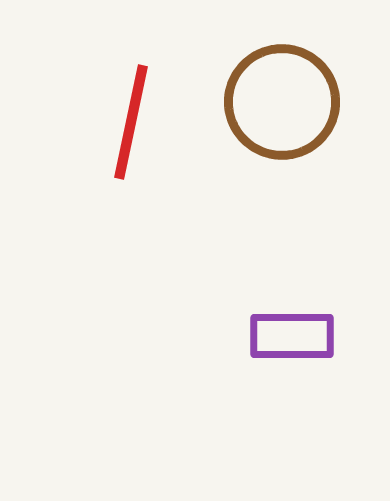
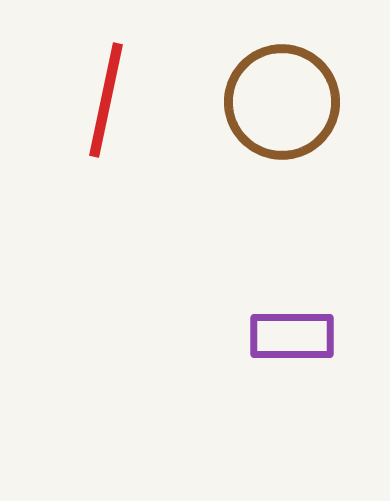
red line: moved 25 px left, 22 px up
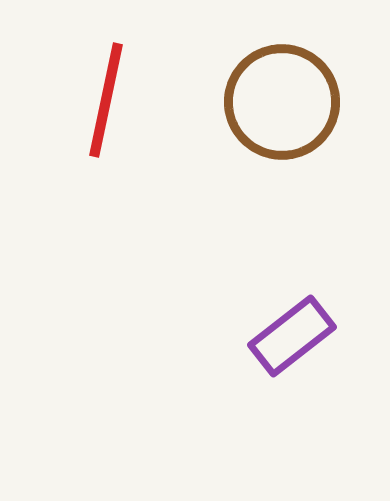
purple rectangle: rotated 38 degrees counterclockwise
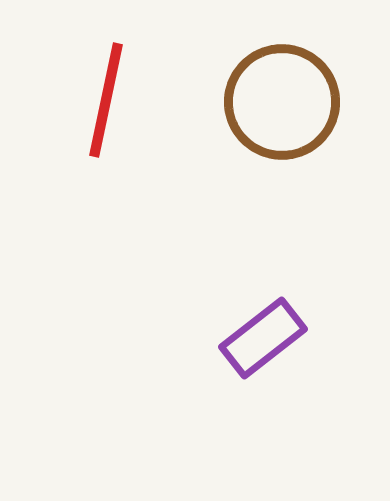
purple rectangle: moved 29 px left, 2 px down
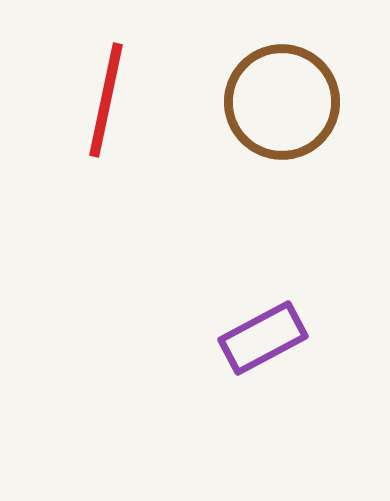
purple rectangle: rotated 10 degrees clockwise
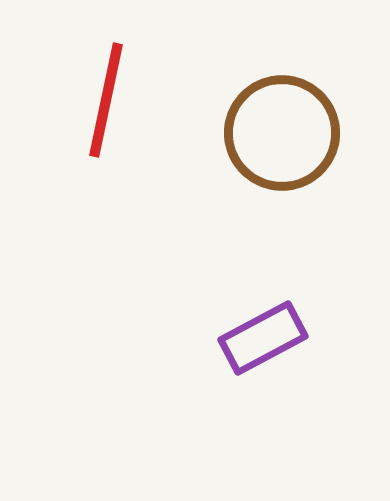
brown circle: moved 31 px down
